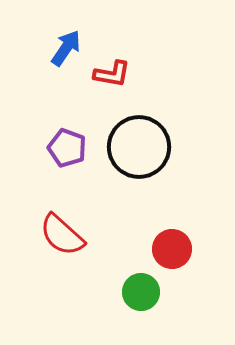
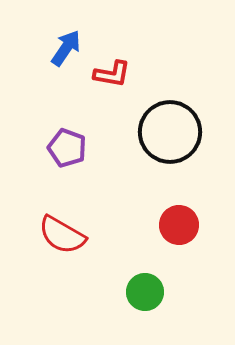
black circle: moved 31 px right, 15 px up
red semicircle: rotated 12 degrees counterclockwise
red circle: moved 7 px right, 24 px up
green circle: moved 4 px right
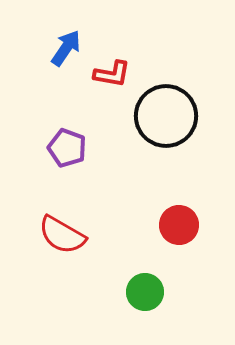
black circle: moved 4 px left, 16 px up
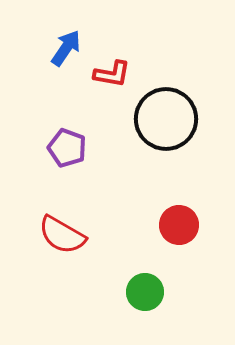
black circle: moved 3 px down
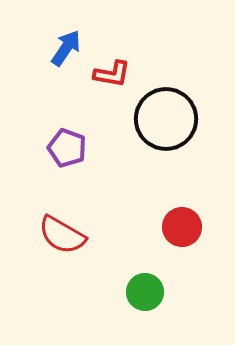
red circle: moved 3 px right, 2 px down
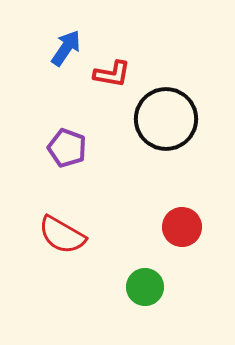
green circle: moved 5 px up
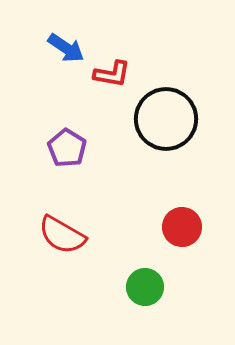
blue arrow: rotated 90 degrees clockwise
purple pentagon: rotated 12 degrees clockwise
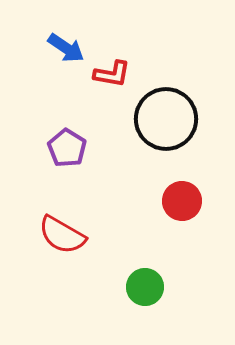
red circle: moved 26 px up
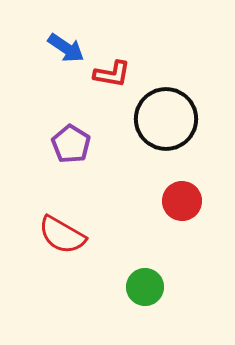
purple pentagon: moved 4 px right, 4 px up
